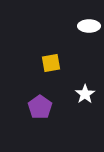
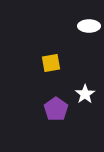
purple pentagon: moved 16 px right, 2 px down
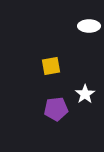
yellow square: moved 3 px down
purple pentagon: rotated 30 degrees clockwise
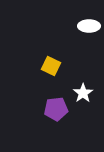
yellow square: rotated 36 degrees clockwise
white star: moved 2 px left, 1 px up
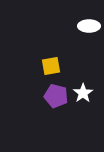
yellow square: rotated 36 degrees counterclockwise
purple pentagon: moved 13 px up; rotated 20 degrees clockwise
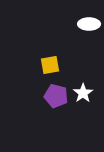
white ellipse: moved 2 px up
yellow square: moved 1 px left, 1 px up
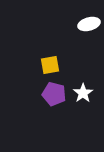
white ellipse: rotated 15 degrees counterclockwise
purple pentagon: moved 2 px left, 2 px up
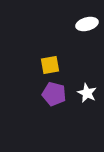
white ellipse: moved 2 px left
white star: moved 4 px right; rotated 12 degrees counterclockwise
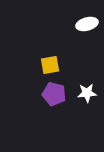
white star: rotated 30 degrees counterclockwise
